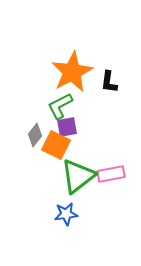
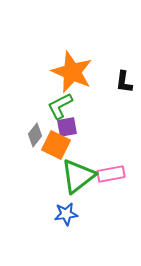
orange star: rotated 21 degrees counterclockwise
black L-shape: moved 15 px right
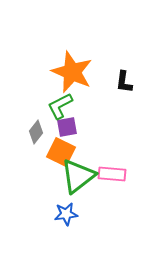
gray diamond: moved 1 px right, 3 px up
orange square: moved 5 px right, 7 px down
pink rectangle: moved 1 px right; rotated 16 degrees clockwise
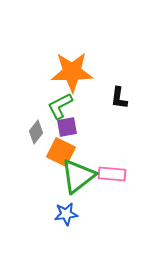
orange star: rotated 24 degrees counterclockwise
black L-shape: moved 5 px left, 16 px down
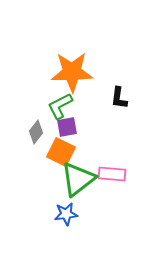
green triangle: moved 3 px down
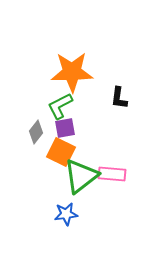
purple square: moved 2 px left, 1 px down
green triangle: moved 3 px right, 3 px up
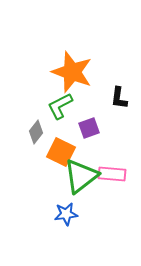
orange star: rotated 21 degrees clockwise
purple square: moved 24 px right; rotated 10 degrees counterclockwise
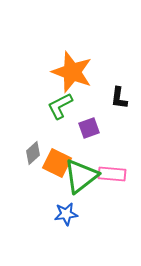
gray diamond: moved 3 px left, 21 px down; rotated 10 degrees clockwise
orange square: moved 4 px left, 11 px down
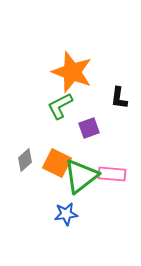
gray diamond: moved 8 px left, 7 px down
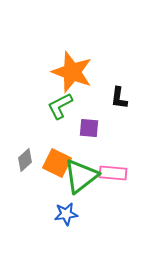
purple square: rotated 25 degrees clockwise
pink rectangle: moved 1 px right, 1 px up
